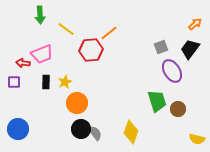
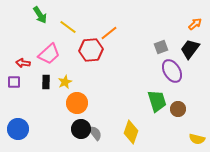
green arrow: rotated 30 degrees counterclockwise
yellow line: moved 2 px right, 2 px up
pink trapezoid: moved 7 px right; rotated 20 degrees counterclockwise
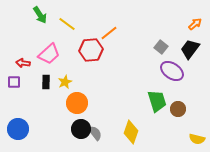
yellow line: moved 1 px left, 3 px up
gray square: rotated 32 degrees counterclockwise
purple ellipse: rotated 25 degrees counterclockwise
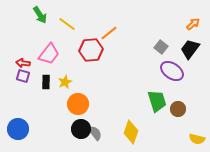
orange arrow: moved 2 px left
pink trapezoid: rotated 10 degrees counterclockwise
purple square: moved 9 px right, 6 px up; rotated 16 degrees clockwise
orange circle: moved 1 px right, 1 px down
